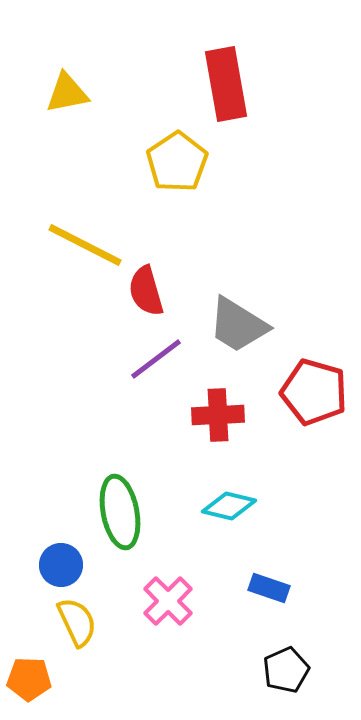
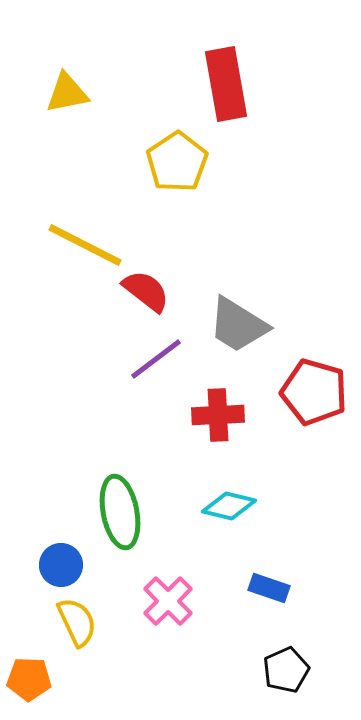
red semicircle: rotated 144 degrees clockwise
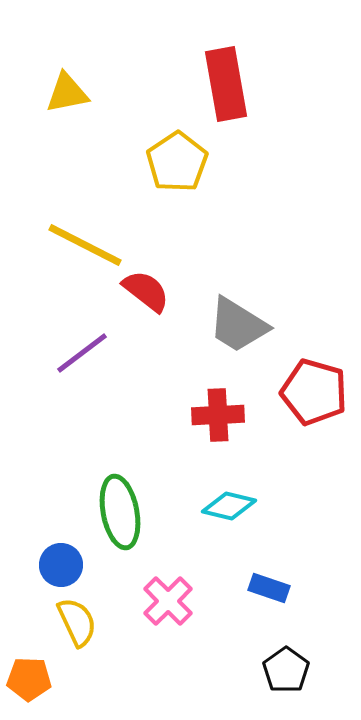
purple line: moved 74 px left, 6 px up
black pentagon: rotated 12 degrees counterclockwise
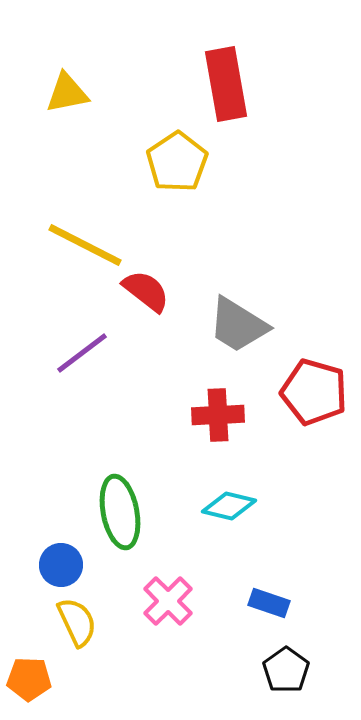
blue rectangle: moved 15 px down
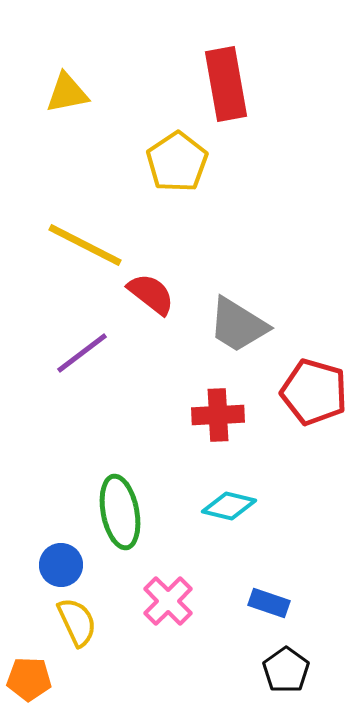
red semicircle: moved 5 px right, 3 px down
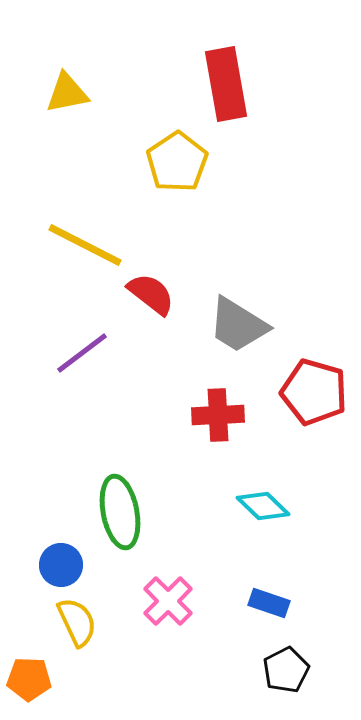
cyan diamond: moved 34 px right; rotated 30 degrees clockwise
black pentagon: rotated 9 degrees clockwise
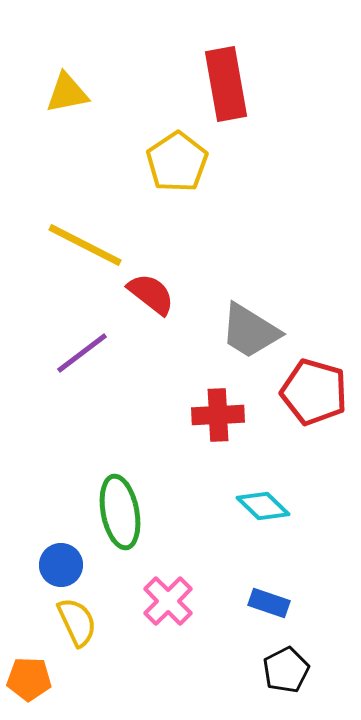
gray trapezoid: moved 12 px right, 6 px down
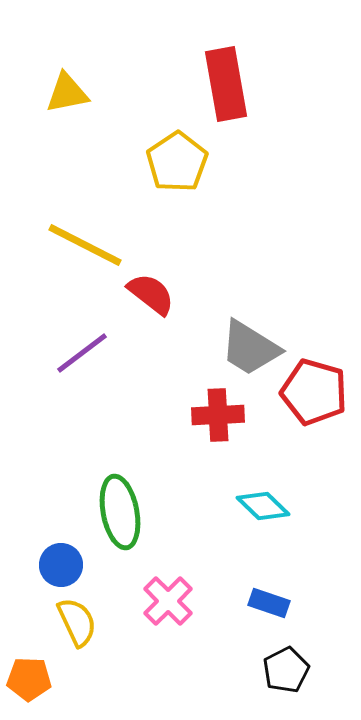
gray trapezoid: moved 17 px down
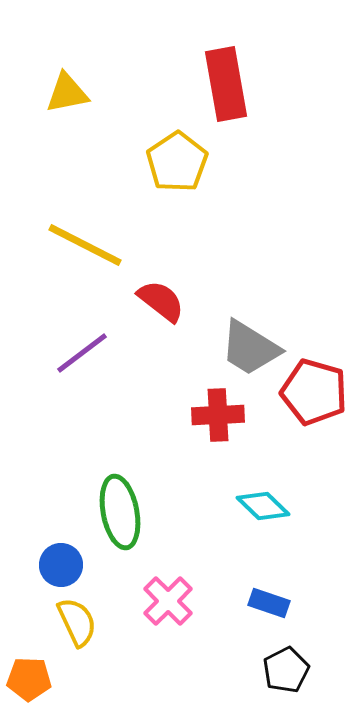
red semicircle: moved 10 px right, 7 px down
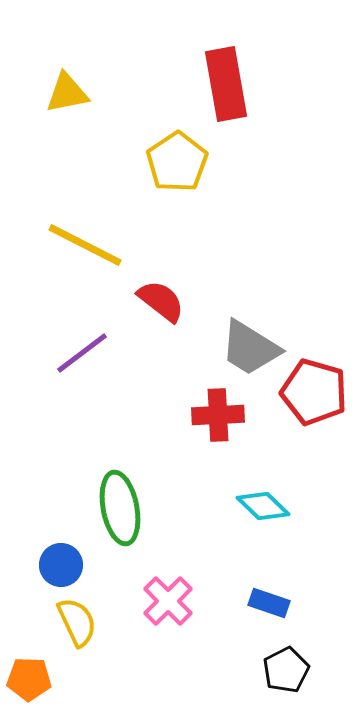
green ellipse: moved 4 px up
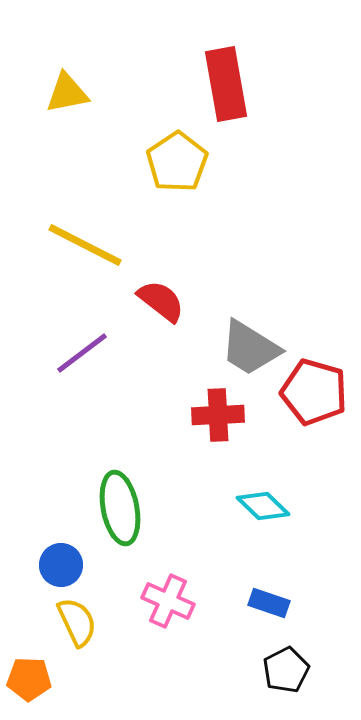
pink cross: rotated 21 degrees counterclockwise
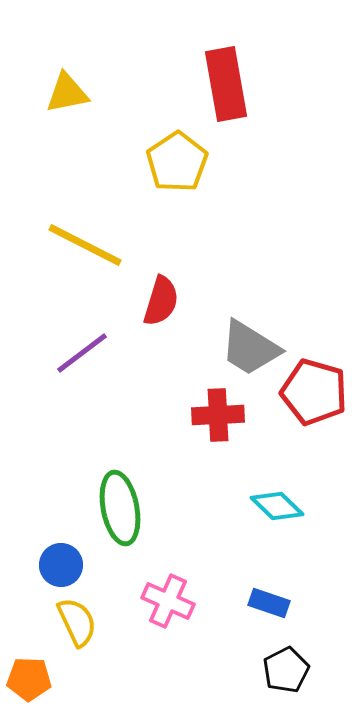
red semicircle: rotated 69 degrees clockwise
cyan diamond: moved 14 px right
